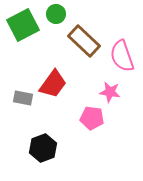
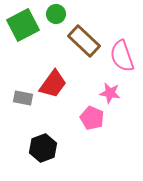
pink star: moved 1 px down
pink pentagon: rotated 15 degrees clockwise
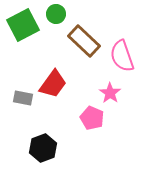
pink star: rotated 25 degrees clockwise
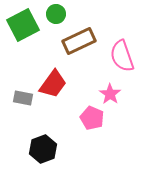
brown rectangle: moved 5 px left; rotated 68 degrees counterclockwise
pink star: moved 1 px down
black hexagon: moved 1 px down
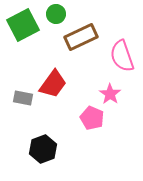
brown rectangle: moved 2 px right, 4 px up
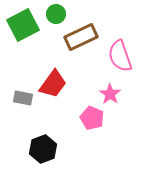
pink semicircle: moved 2 px left
